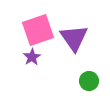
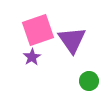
purple triangle: moved 2 px left, 2 px down
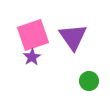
pink square: moved 5 px left, 5 px down
purple triangle: moved 1 px right, 3 px up
